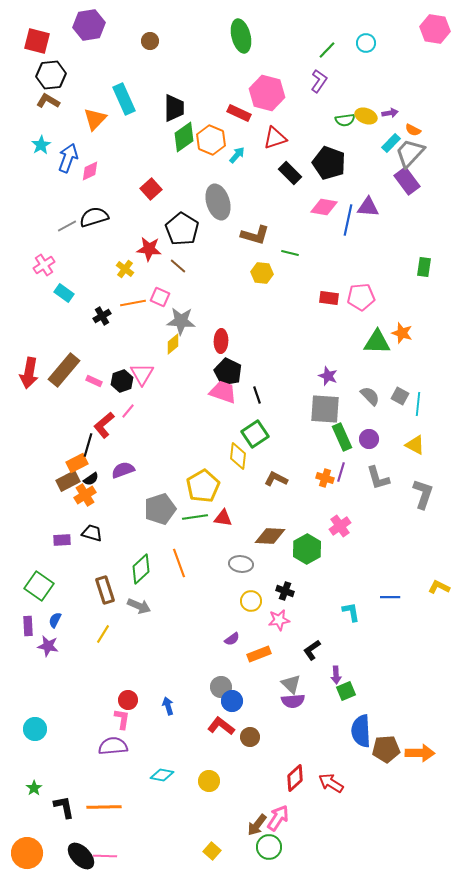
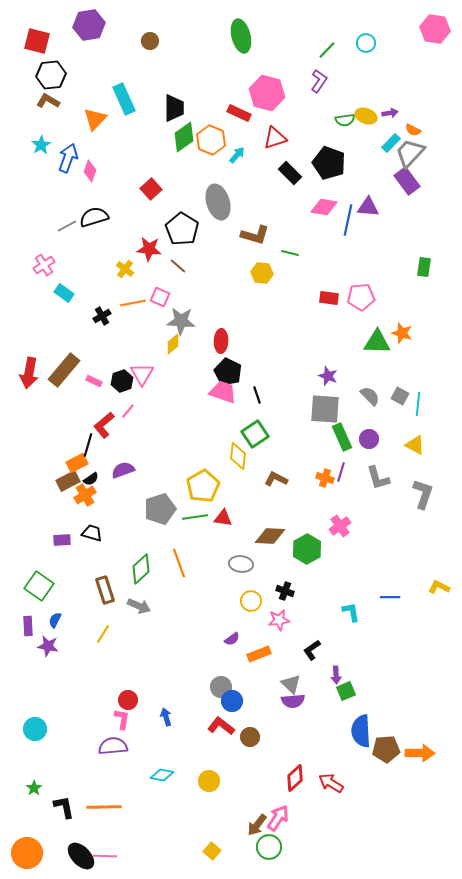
pink diamond at (90, 171): rotated 45 degrees counterclockwise
blue arrow at (168, 706): moved 2 px left, 11 px down
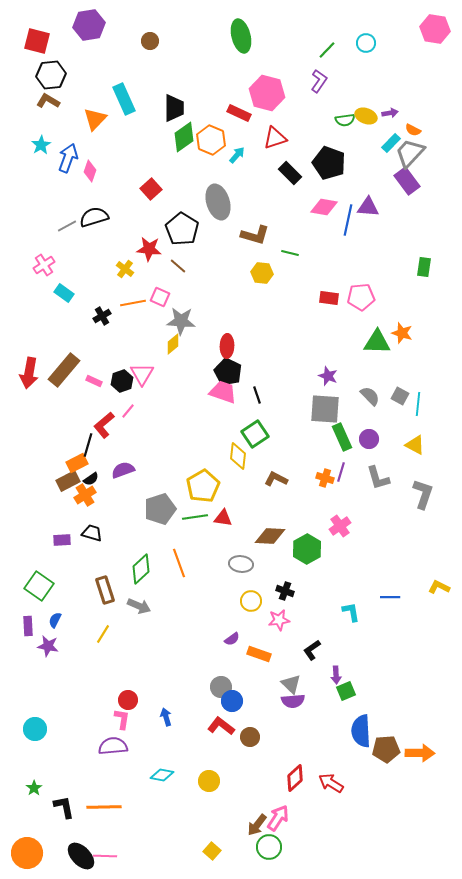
red ellipse at (221, 341): moved 6 px right, 5 px down
orange rectangle at (259, 654): rotated 40 degrees clockwise
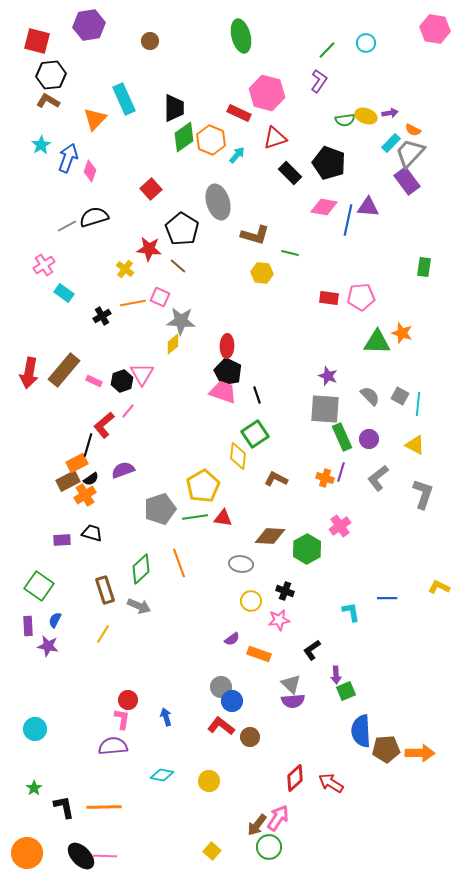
gray L-shape at (378, 478): rotated 68 degrees clockwise
blue line at (390, 597): moved 3 px left, 1 px down
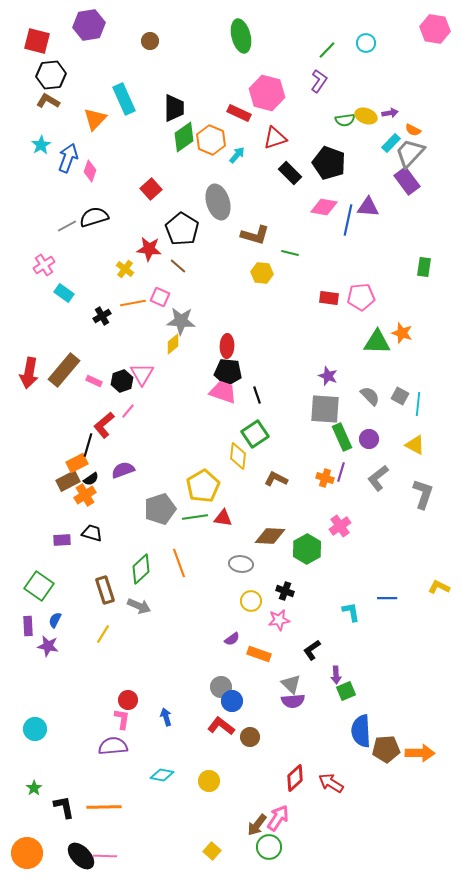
black pentagon at (228, 372): rotated 20 degrees counterclockwise
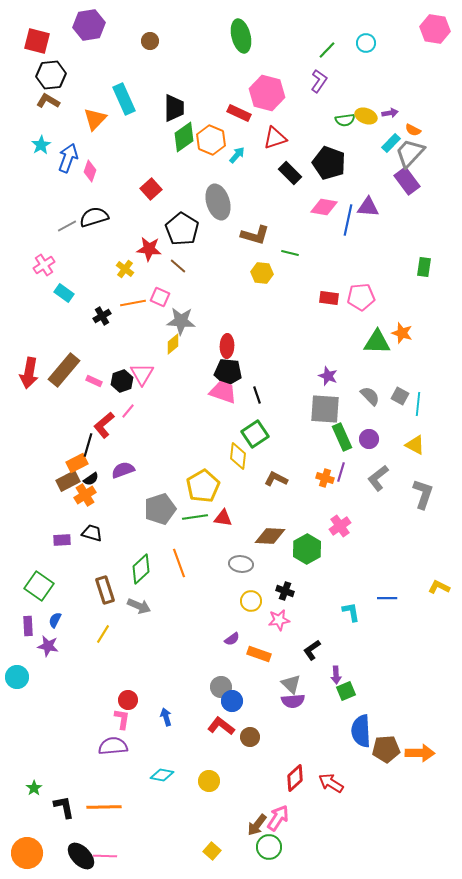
cyan circle at (35, 729): moved 18 px left, 52 px up
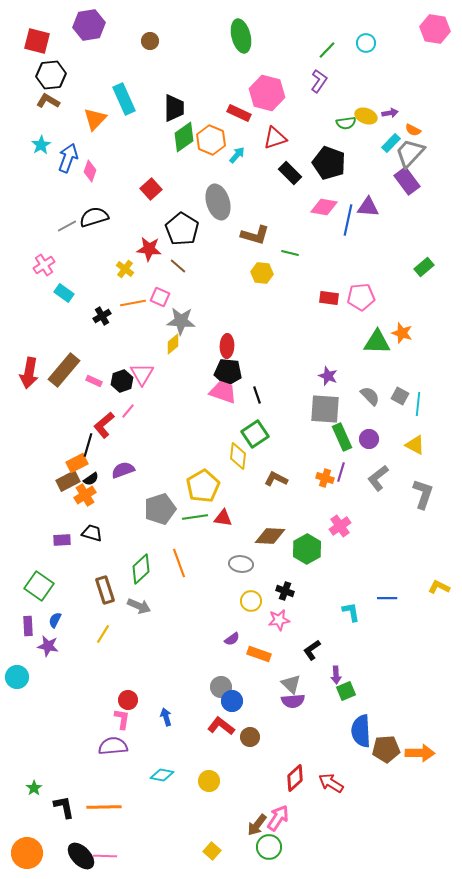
green semicircle at (345, 120): moved 1 px right, 3 px down
green rectangle at (424, 267): rotated 42 degrees clockwise
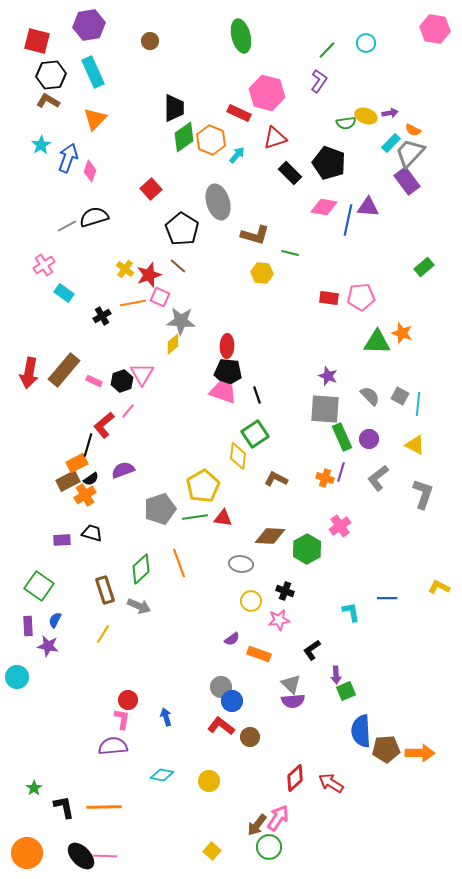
cyan rectangle at (124, 99): moved 31 px left, 27 px up
red star at (149, 249): moved 26 px down; rotated 25 degrees counterclockwise
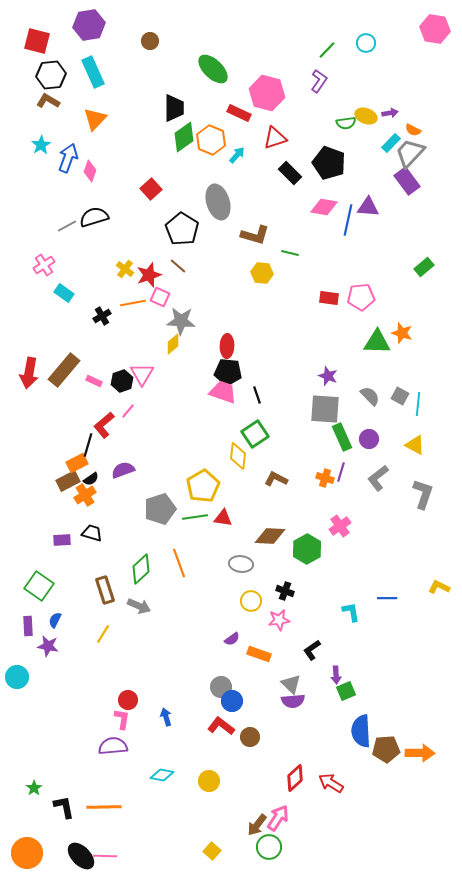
green ellipse at (241, 36): moved 28 px left, 33 px down; rotated 32 degrees counterclockwise
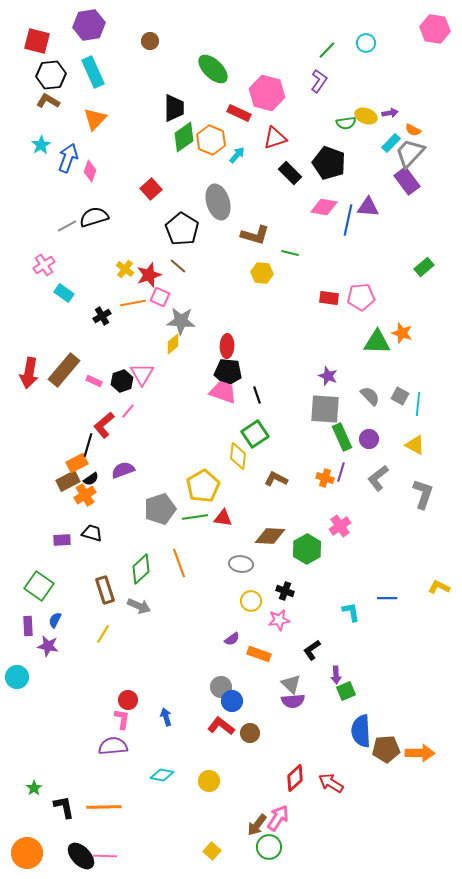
brown circle at (250, 737): moved 4 px up
